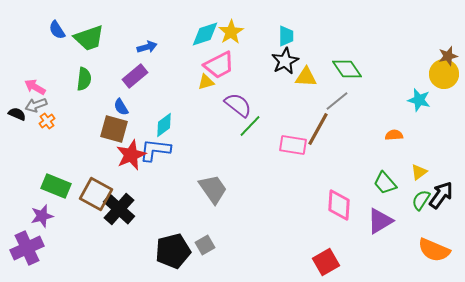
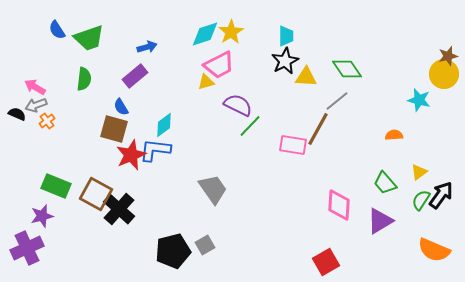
purple semicircle at (238, 105): rotated 12 degrees counterclockwise
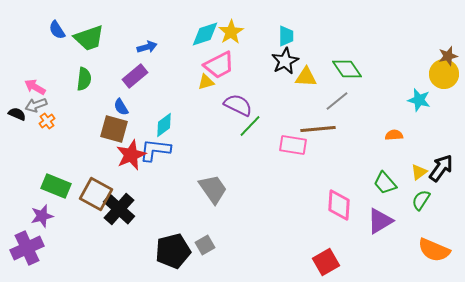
brown line at (318, 129): rotated 56 degrees clockwise
black arrow at (441, 195): moved 27 px up
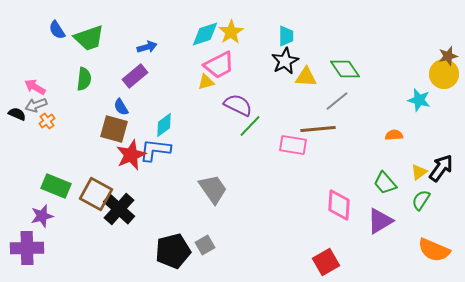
green diamond at (347, 69): moved 2 px left
purple cross at (27, 248): rotated 24 degrees clockwise
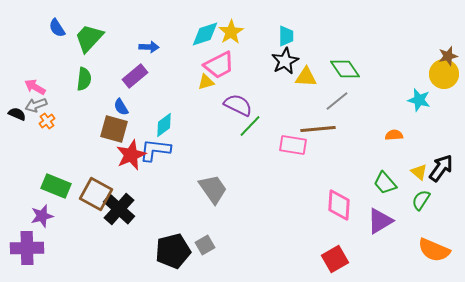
blue semicircle at (57, 30): moved 2 px up
green trapezoid at (89, 38): rotated 152 degrees clockwise
blue arrow at (147, 47): moved 2 px right; rotated 18 degrees clockwise
yellow triangle at (419, 172): rotated 42 degrees counterclockwise
red square at (326, 262): moved 9 px right, 3 px up
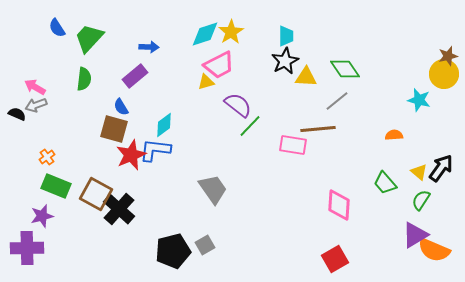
purple semicircle at (238, 105): rotated 12 degrees clockwise
orange cross at (47, 121): moved 36 px down
purple triangle at (380, 221): moved 35 px right, 14 px down
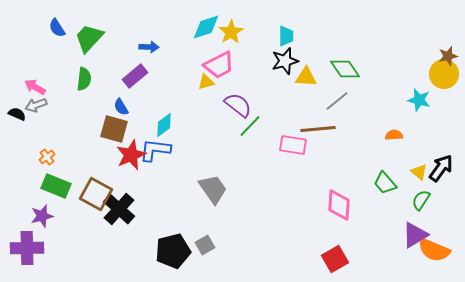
cyan diamond at (205, 34): moved 1 px right, 7 px up
black star at (285, 61): rotated 12 degrees clockwise
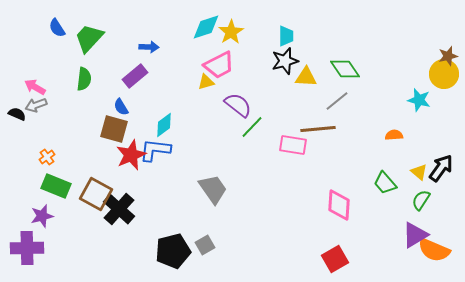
green line at (250, 126): moved 2 px right, 1 px down
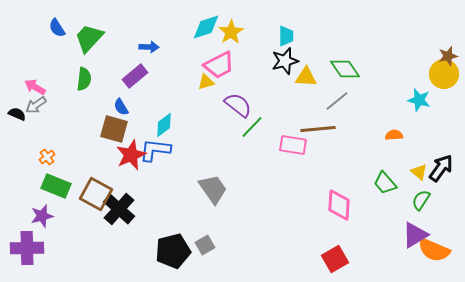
gray arrow at (36, 105): rotated 15 degrees counterclockwise
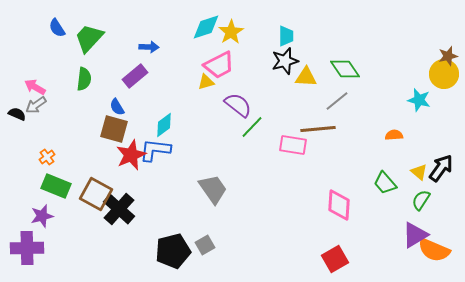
blue semicircle at (121, 107): moved 4 px left
